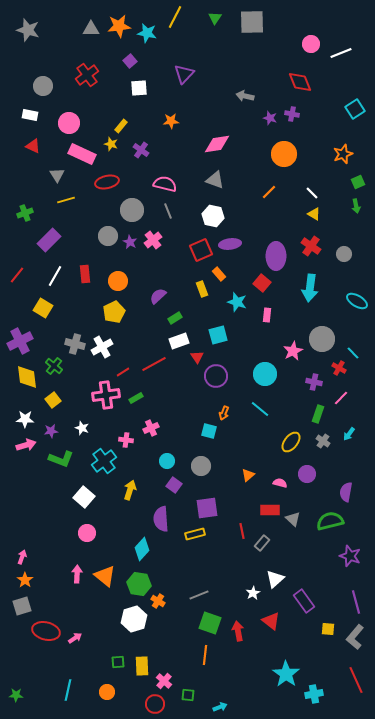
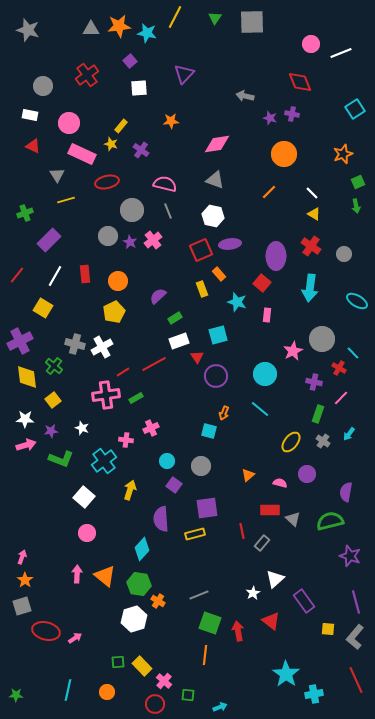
yellow rectangle at (142, 666): rotated 42 degrees counterclockwise
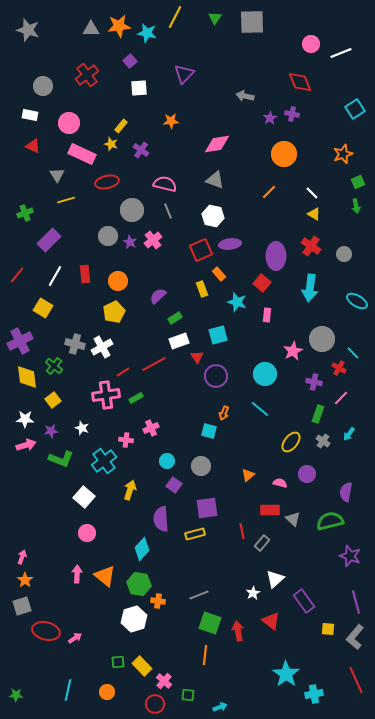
purple star at (270, 118): rotated 24 degrees clockwise
orange cross at (158, 601): rotated 24 degrees counterclockwise
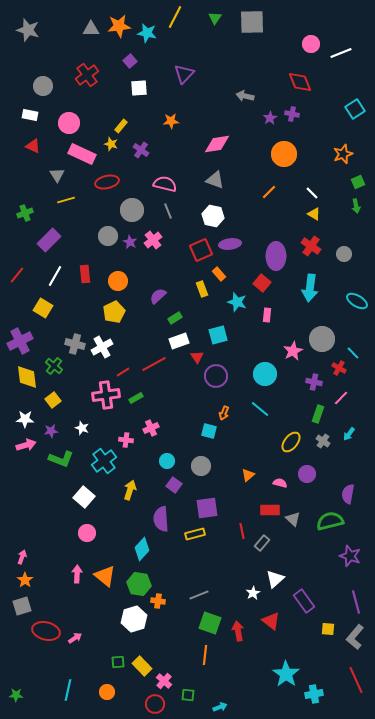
purple semicircle at (346, 492): moved 2 px right, 2 px down
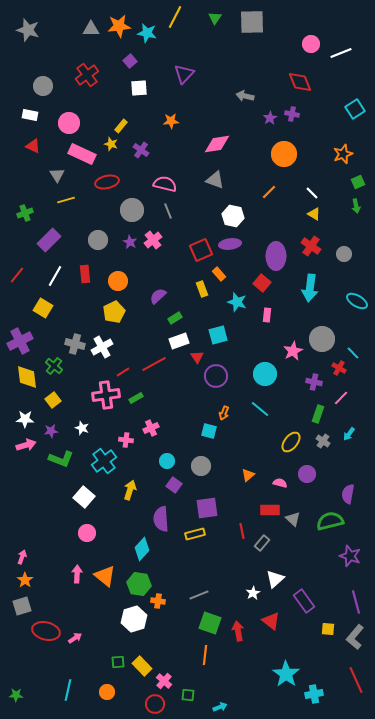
white hexagon at (213, 216): moved 20 px right
gray circle at (108, 236): moved 10 px left, 4 px down
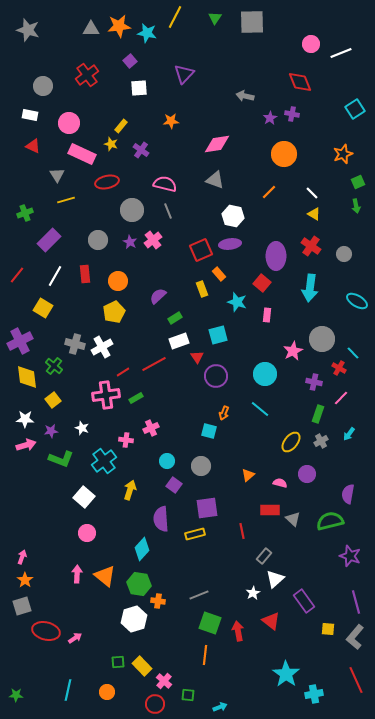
gray cross at (323, 441): moved 2 px left; rotated 24 degrees clockwise
gray rectangle at (262, 543): moved 2 px right, 13 px down
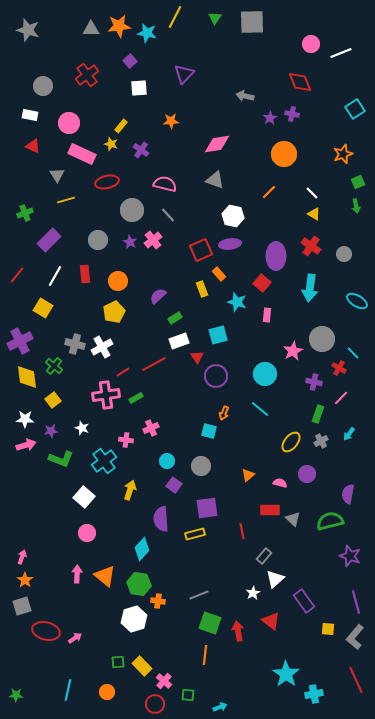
gray line at (168, 211): moved 4 px down; rotated 21 degrees counterclockwise
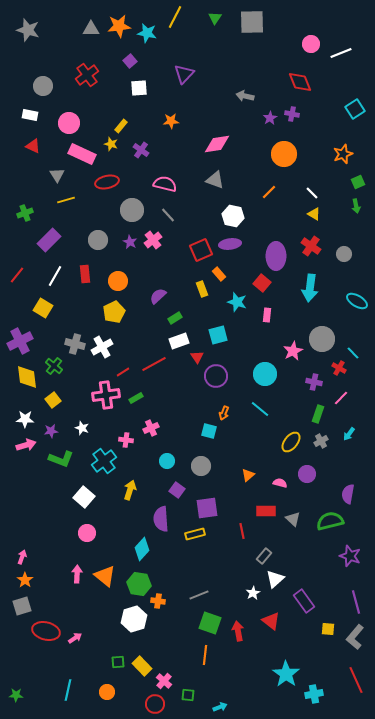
purple square at (174, 485): moved 3 px right, 5 px down
red rectangle at (270, 510): moved 4 px left, 1 px down
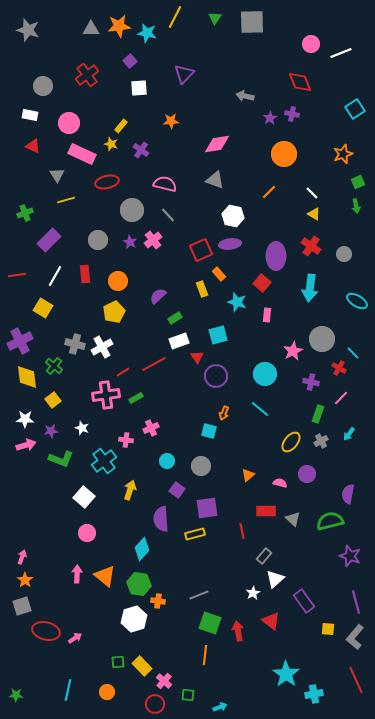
red line at (17, 275): rotated 42 degrees clockwise
purple cross at (314, 382): moved 3 px left
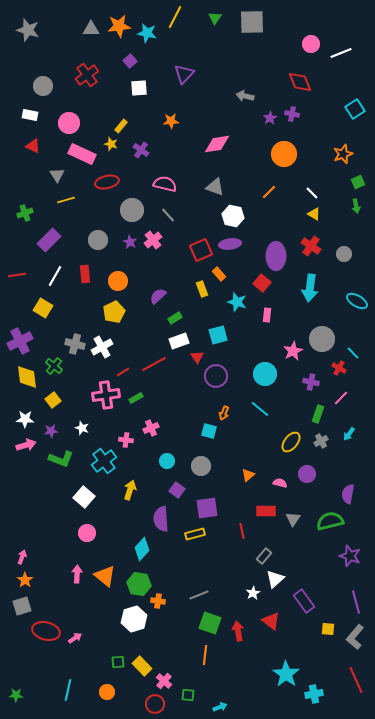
gray triangle at (215, 180): moved 7 px down
gray triangle at (293, 519): rotated 21 degrees clockwise
